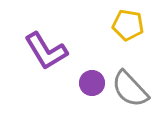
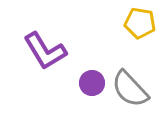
yellow pentagon: moved 12 px right, 2 px up
purple L-shape: moved 1 px left
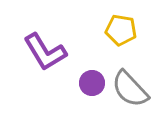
yellow pentagon: moved 19 px left, 7 px down
purple L-shape: moved 1 px down
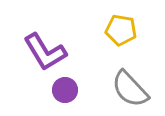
purple circle: moved 27 px left, 7 px down
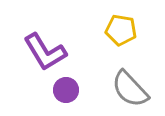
purple circle: moved 1 px right
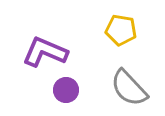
purple L-shape: rotated 144 degrees clockwise
gray semicircle: moved 1 px left, 1 px up
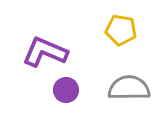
gray semicircle: rotated 132 degrees clockwise
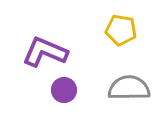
purple circle: moved 2 px left
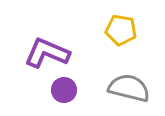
purple L-shape: moved 2 px right, 1 px down
gray semicircle: rotated 15 degrees clockwise
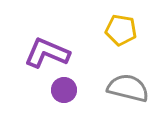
gray semicircle: moved 1 px left
